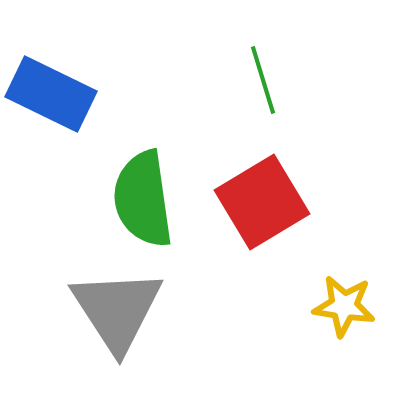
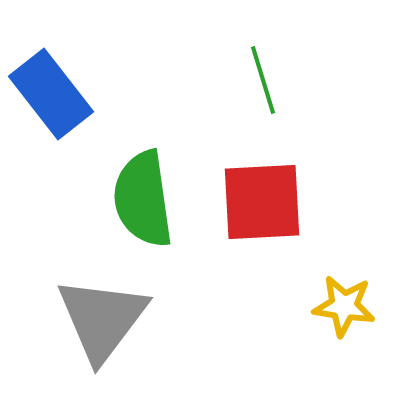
blue rectangle: rotated 26 degrees clockwise
red square: rotated 28 degrees clockwise
gray triangle: moved 15 px left, 9 px down; rotated 10 degrees clockwise
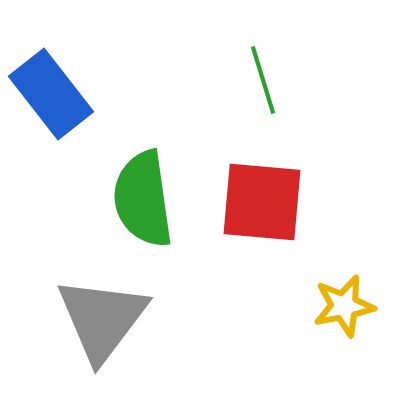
red square: rotated 8 degrees clockwise
yellow star: rotated 20 degrees counterclockwise
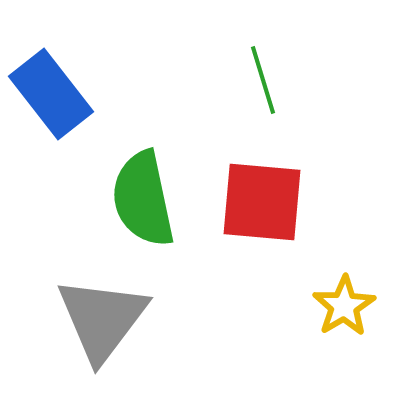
green semicircle: rotated 4 degrees counterclockwise
yellow star: rotated 20 degrees counterclockwise
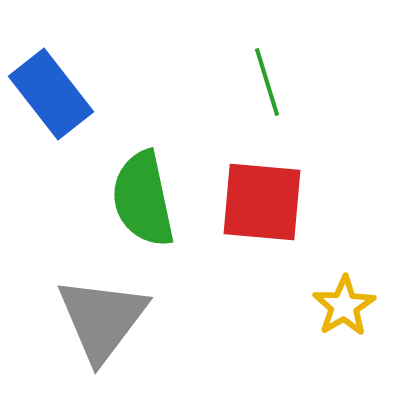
green line: moved 4 px right, 2 px down
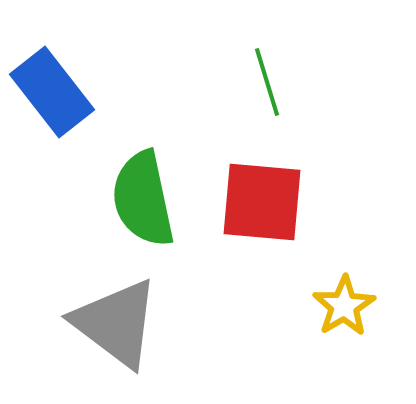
blue rectangle: moved 1 px right, 2 px up
gray triangle: moved 14 px right, 4 px down; rotated 30 degrees counterclockwise
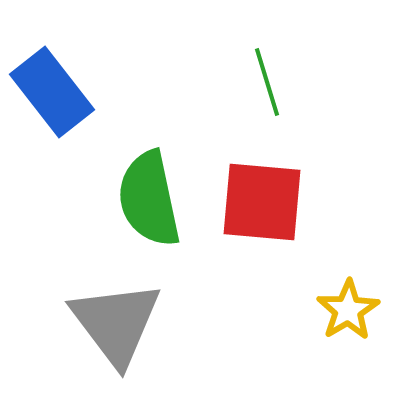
green semicircle: moved 6 px right
yellow star: moved 4 px right, 4 px down
gray triangle: rotated 16 degrees clockwise
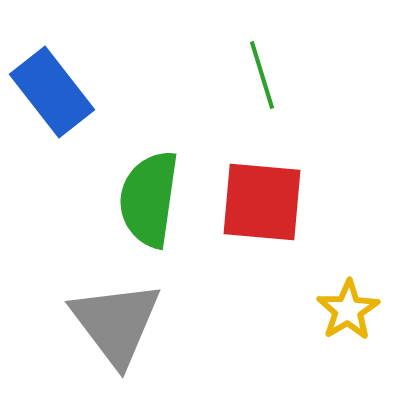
green line: moved 5 px left, 7 px up
green semicircle: rotated 20 degrees clockwise
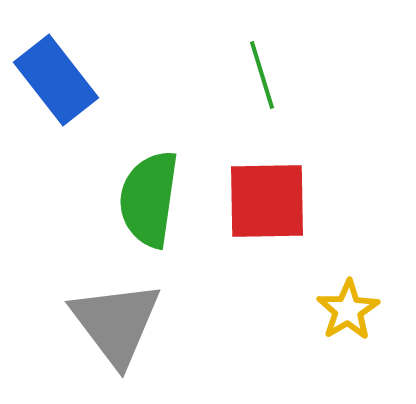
blue rectangle: moved 4 px right, 12 px up
red square: moved 5 px right, 1 px up; rotated 6 degrees counterclockwise
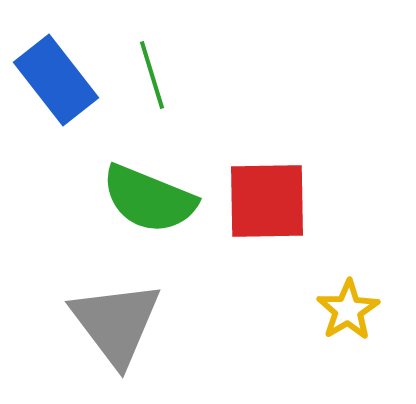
green line: moved 110 px left
green semicircle: rotated 76 degrees counterclockwise
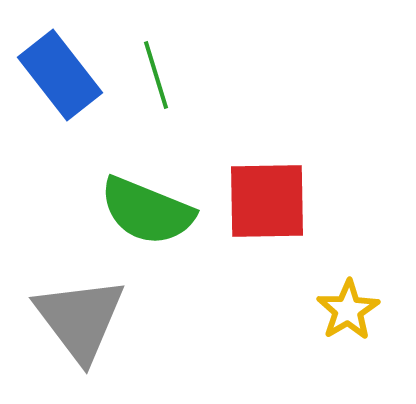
green line: moved 4 px right
blue rectangle: moved 4 px right, 5 px up
green semicircle: moved 2 px left, 12 px down
gray triangle: moved 36 px left, 4 px up
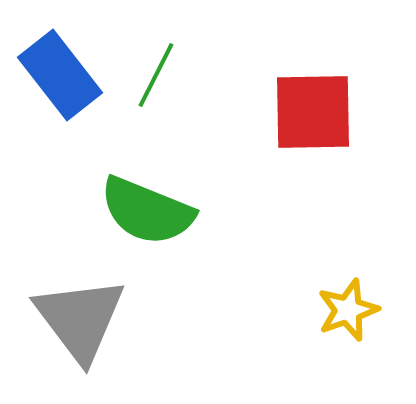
green line: rotated 44 degrees clockwise
red square: moved 46 px right, 89 px up
yellow star: rotated 12 degrees clockwise
